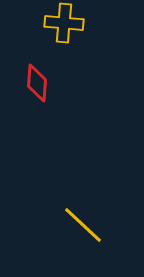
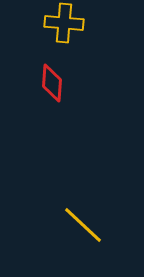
red diamond: moved 15 px right
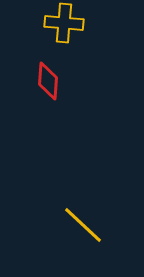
red diamond: moved 4 px left, 2 px up
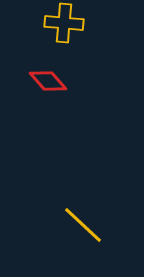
red diamond: rotated 45 degrees counterclockwise
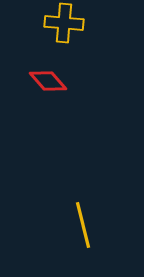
yellow line: rotated 33 degrees clockwise
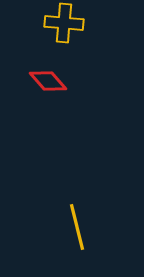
yellow line: moved 6 px left, 2 px down
